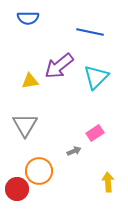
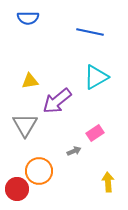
purple arrow: moved 2 px left, 35 px down
cyan triangle: rotated 16 degrees clockwise
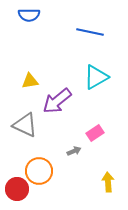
blue semicircle: moved 1 px right, 3 px up
gray triangle: rotated 36 degrees counterclockwise
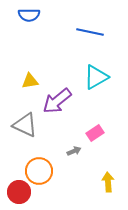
red circle: moved 2 px right, 3 px down
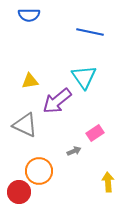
cyan triangle: moved 12 px left; rotated 36 degrees counterclockwise
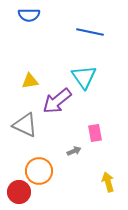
pink rectangle: rotated 66 degrees counterclockwise
yellow arrow: rotated 12 degrees counterclockwise
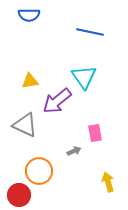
red circle: moved 3 px down
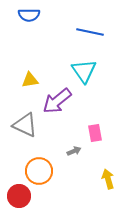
cyan triangle: moved 6 px up
yellow triangle: moved 1 px up
yellow arrow: moved 3 px up
red circle: moved 1 px down
